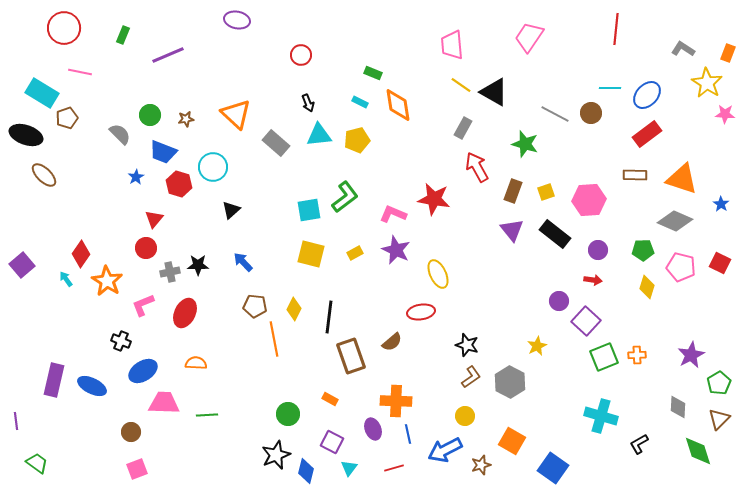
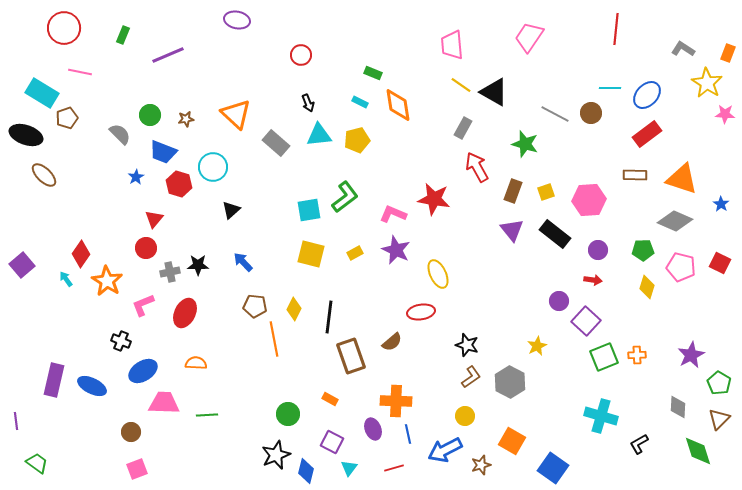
green pentagon at (719, 383): rotated 10 degrees counterclockwise
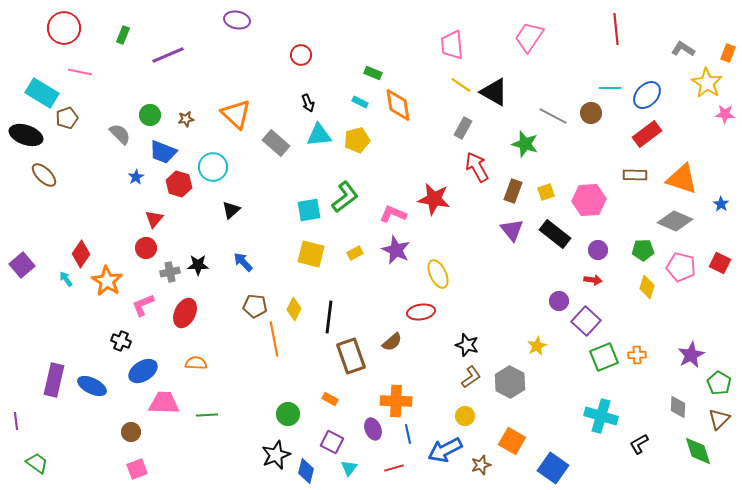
red line at (616, 29): rotated 12 degrees counterclockwise
gray line at (555, 114): moved 2 px left, 2 px down
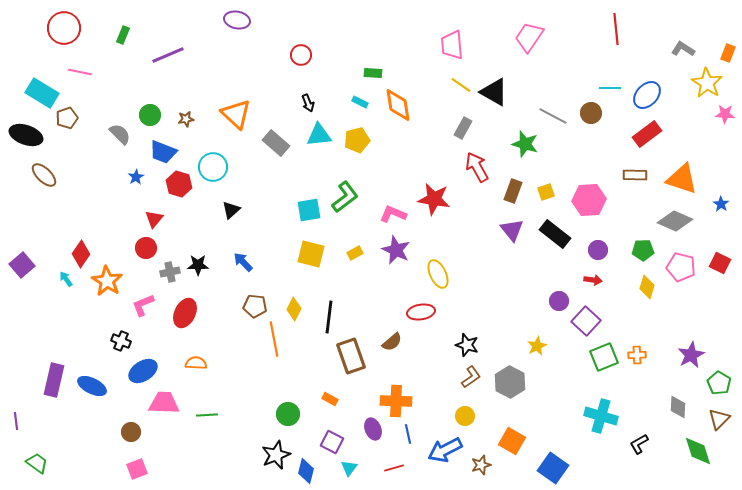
green rectangle at (373, 73): rotated 18 degrees counterclockwise
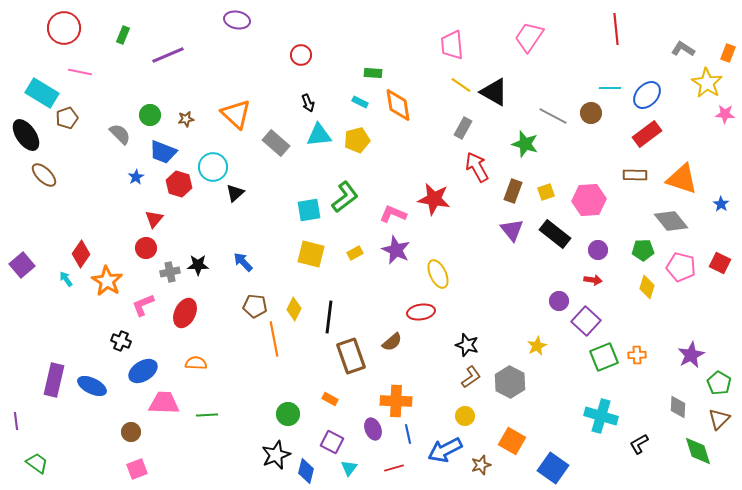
black ellipse at (26, 135): rotated 36 degrees clockwise
black triangle at (231, 210): moved 4 px right, 17 px up
gray diamond at (675, 221): moved 4 px left; rotated 28 degrees clockwise
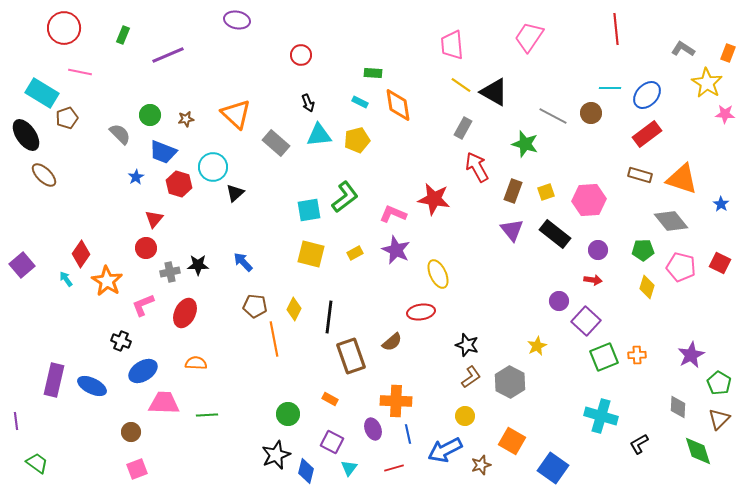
brown rectangle at (635, 175): moved 5 px right; rotated 15 degrees clockwise
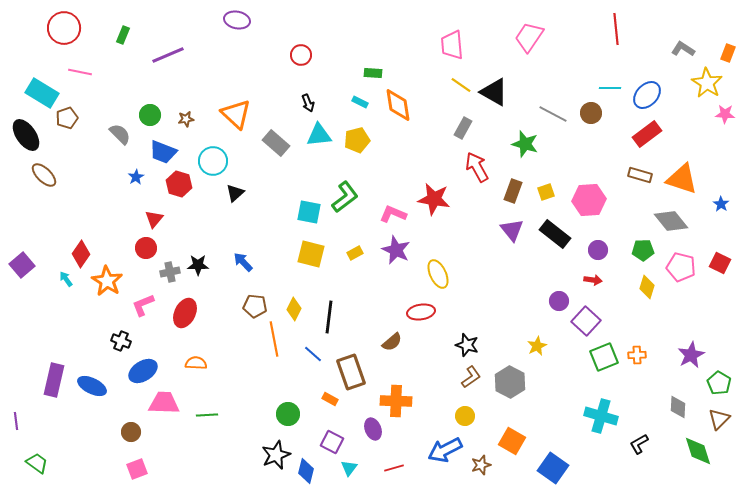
gray line at (553, 116): moved 2 px up
cyan circle at (213, 167): moved 6 px up
cyan square at (309, 210): moved 2 px down; rotated 20 degrees clockwise
brown rectangle at (351, 356): moved 16 px down
blue line at (408, 434): moved 95 px left, 80 px up; rotated 36 degrees counterclockwise
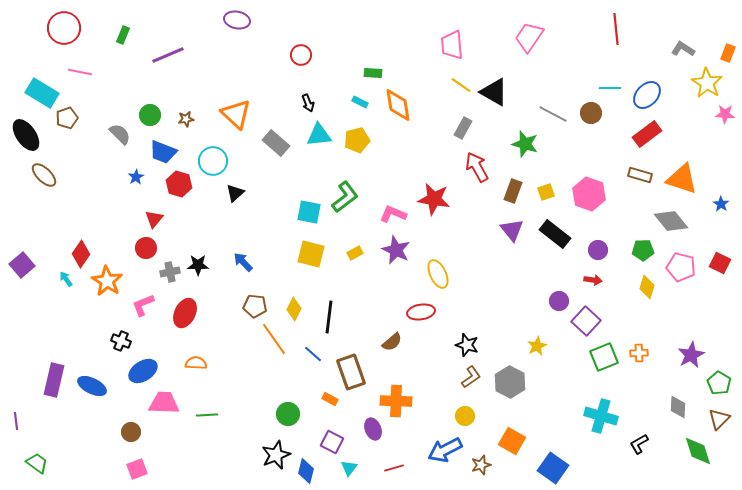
pink hexagon at (589, 200): moved 6 px up; rotated 24 degrees clockwise
orange line at (274, 339): rotated 24 degrees counterclockwise
orange cross at (637, 355): moved 2 px right, 2 px up
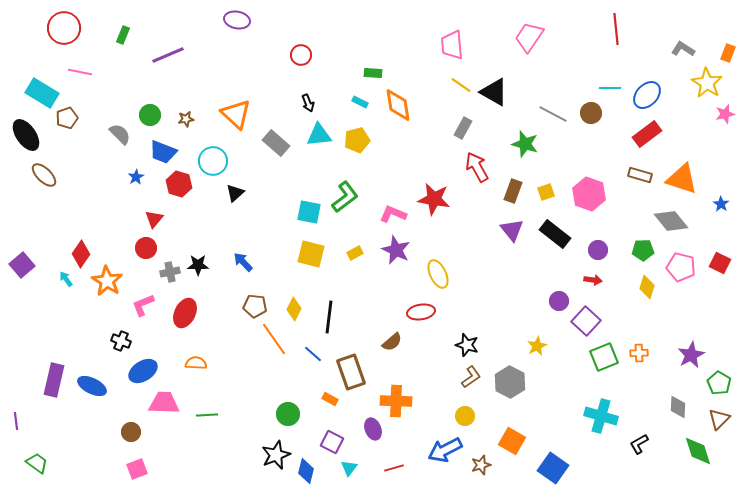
pink star at (725, 114): rotated 18 degrees counterclockwise
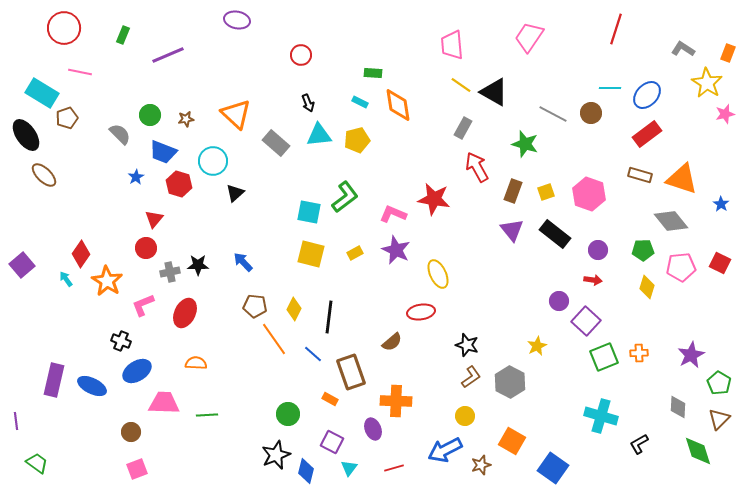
red line at (616, 29): rotated 24 degrees clockwise
pink pentagon at (681, 267): rotated 20 degrees counterclockwise
blue ellipse at (143, 371): moved 6 px left
